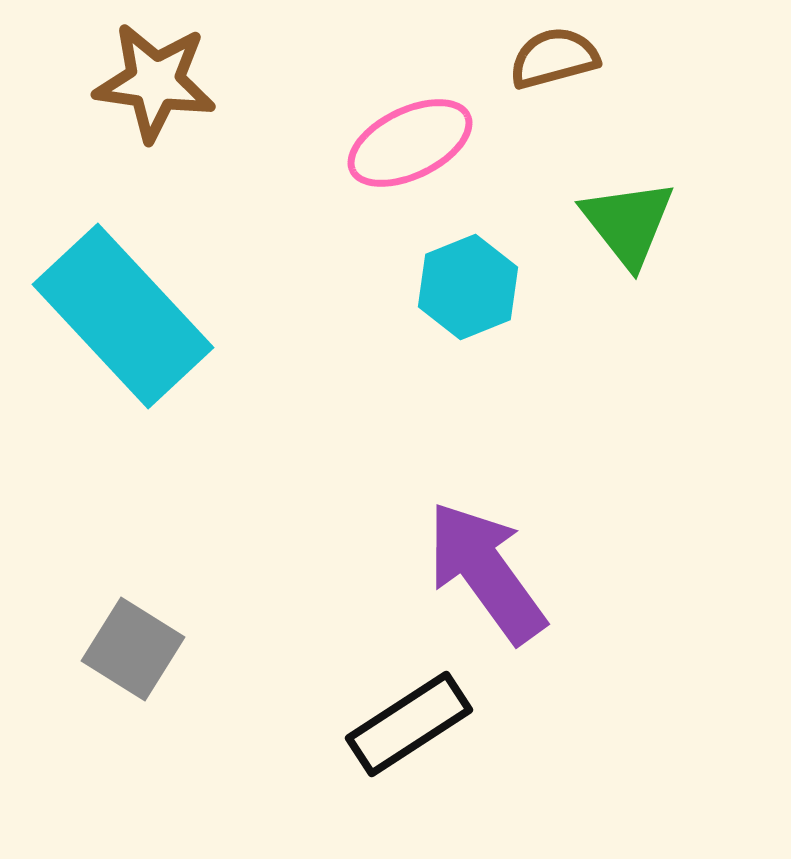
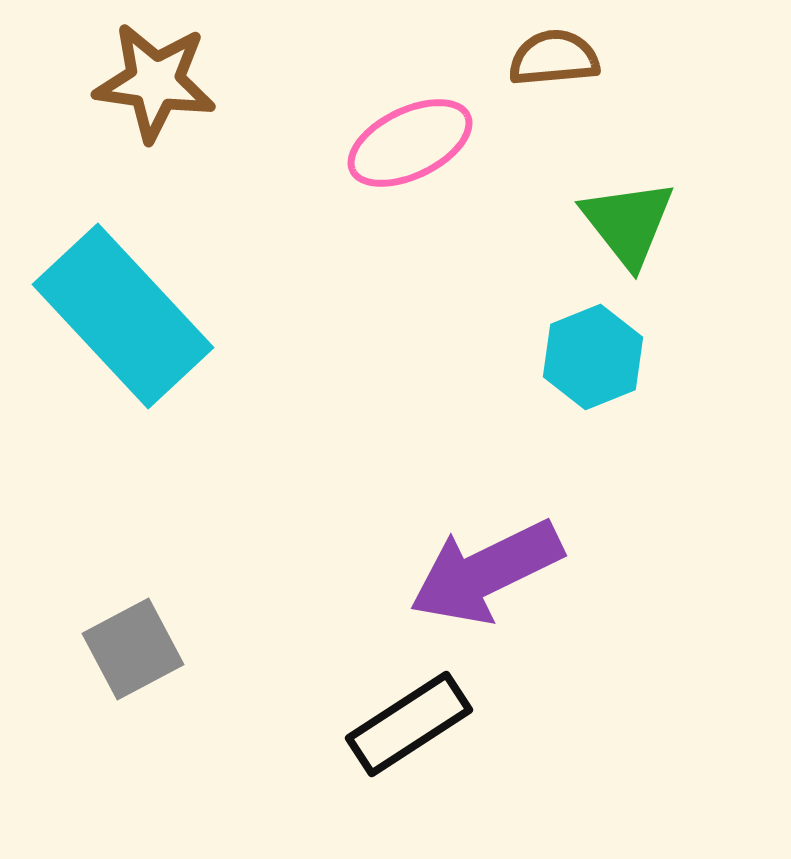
brown semicircle: rotated 10 degrees clockwise
cyan hexagon: moved 125 px right, 70 px down
purple arrow: rotated 80 degrees counterclockwise
gray square: rotated 30 degrees clockwise
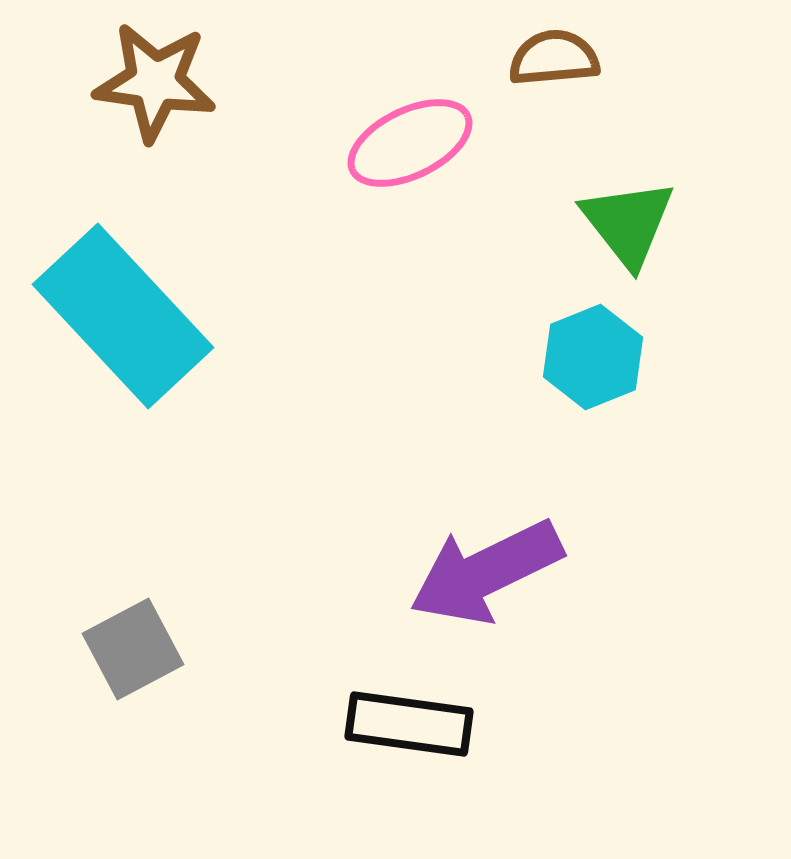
black rectangle: rotated 41 degrees clockwise
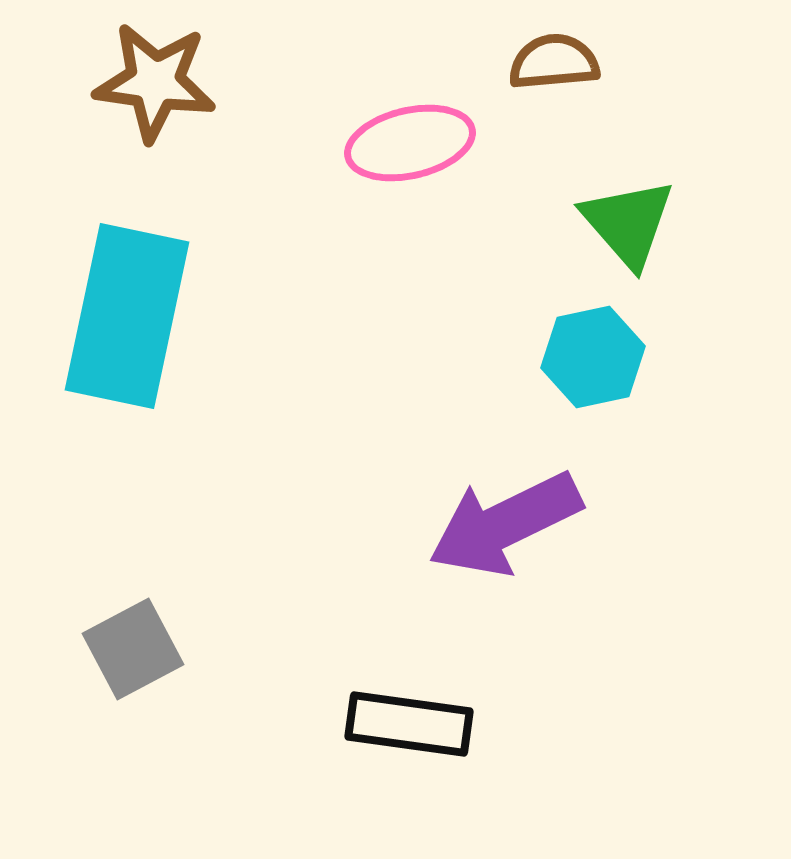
brown semicircle: moved 4 px down
pink ellipse: rotated 13 degrees clockwise
green triangle: rotated 3 degrees counterclockwise
cyan rectangle: moved 4 px right; rotated 55 degrees clockwise
cyan hexagon: rotated 10 degrees clockwise
purple arrow: moved 19 px right, 48 px up
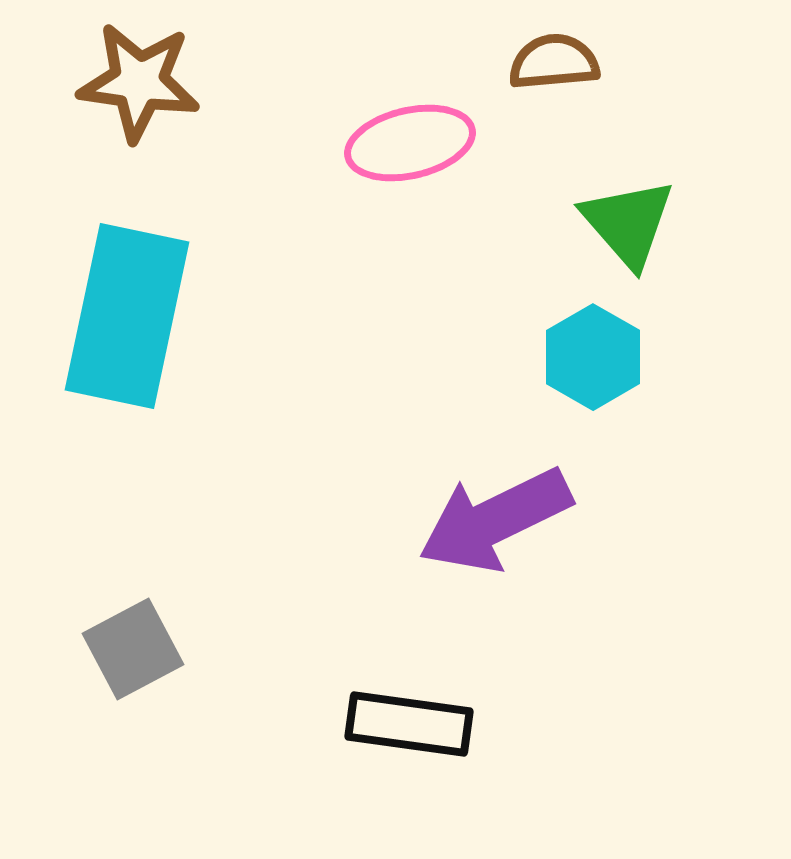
brown star: moved 16 px left
cyan hexagon: rotated 18 degrees counterclockwise
purple arrow: moved 10 px left, 4 px up
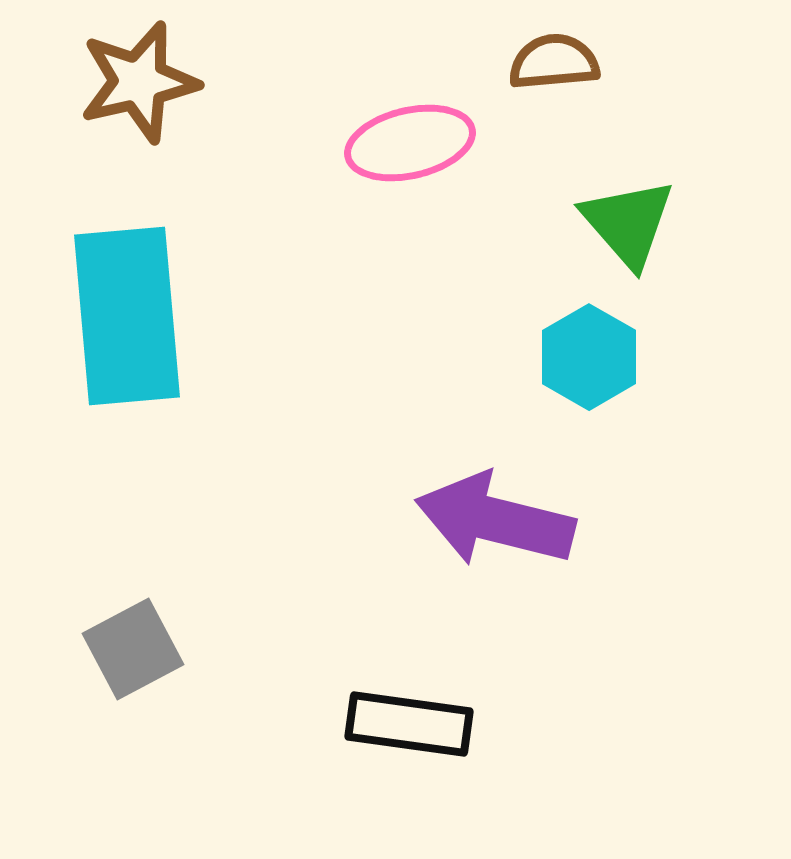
brown star: rotated 21 degrees counterclockwise
cyan rectangle: rotated 17 degrees counterclockwise
cyan hexagon: moved 4 px left
purple arrow: rotated 40 degrees clockwise
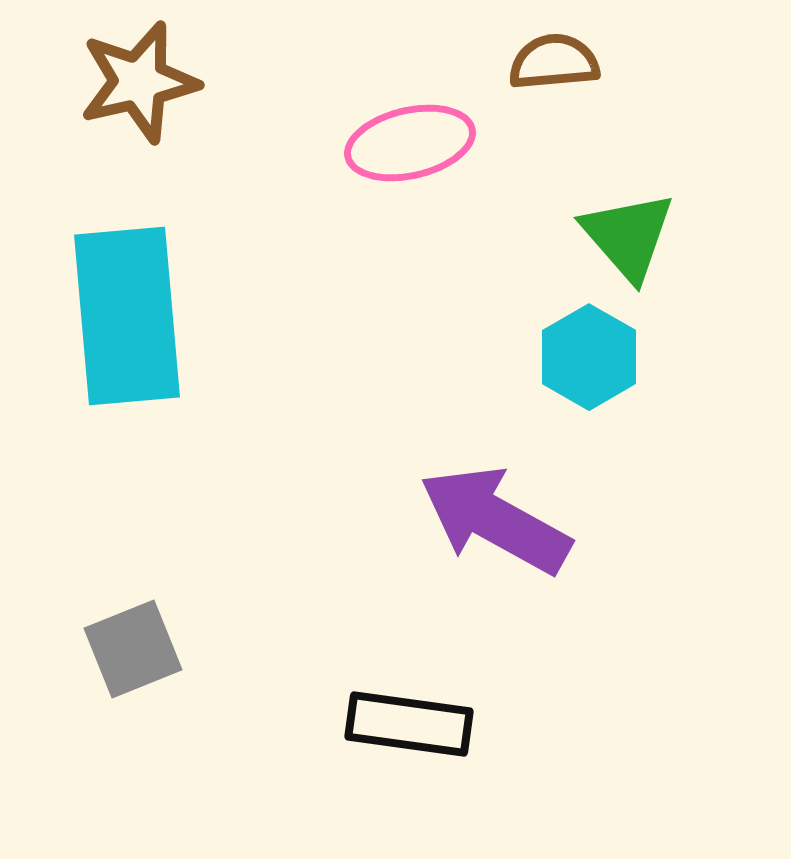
green triangle: moved 13 px down
purple arrow: rotated 15 degrees clockwise
gray square: rotated 6 degrees clockwise
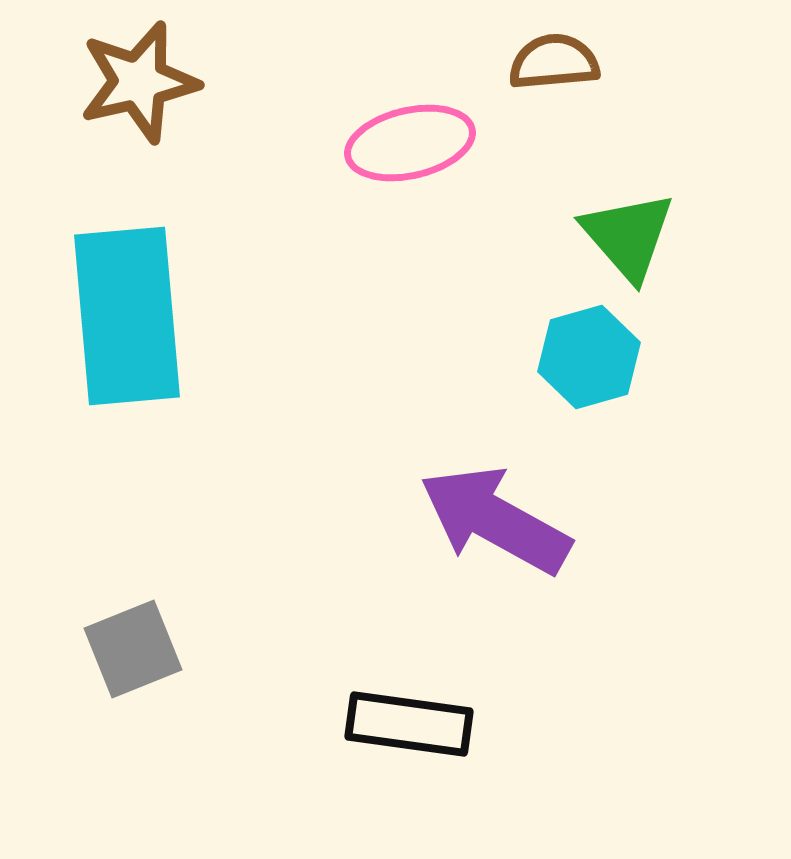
cyan hexagon: rotated 14 degrees clockwise
